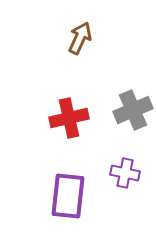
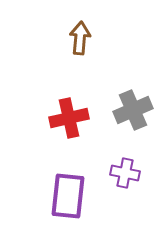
brown arrow: rotated 20 degrees counterclockwise
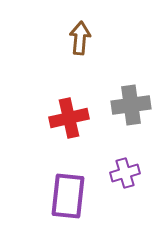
gray cross: moved 2 px left, 5 px up; rotated 15 degrees clockwise
purple cross: rotated 28 degrees counterclockwise
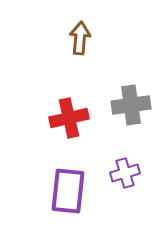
purple rectangle: moved 5 px up
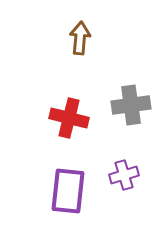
red cross: rotated 27 degrees clockwise
purple cross: moved 1 px left, 2 px down
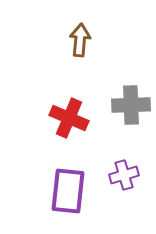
brown arrow: moved 2 px down
gray cross: rotated 6 degrees clockwise
red cross: rotated 9 degrees clockwise
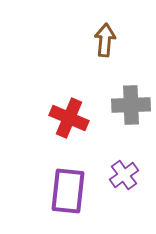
brown arrow: moved 25 px right
purple cross: rotated 20 degrees counterclockwise
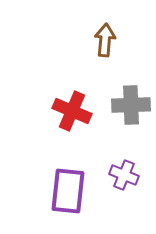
red cross: moved 3 px right, 7 px up
purple cross: rotated 32 degrees counterclockwise
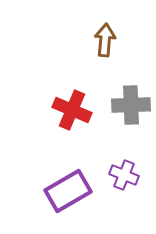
red cross: moved 1 px up
purple rectangle: rotated 54 degrees clockwise
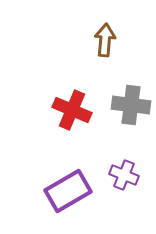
gray cross: rotated 9 degrees clockwise
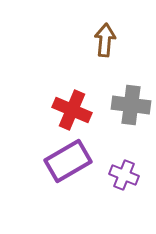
purple rectangle: moved 30 px up
